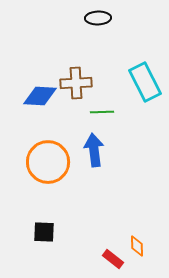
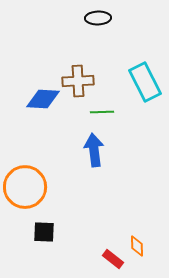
brown cross: moved 2 px right, 2 px up
blue diamond: moved 3 px right, 3 px down
orange circle: moved 23 px left, 25 px down
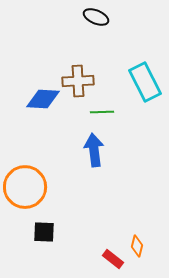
black ellipse: moved 2 px left, 1 px up; rotated 25 degrees clockwise
orange diamond: rotated 15 degrees clockwise
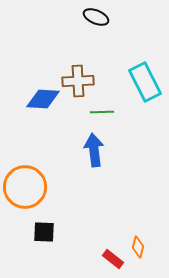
orange diamond: moved 1 px right, 1 px down
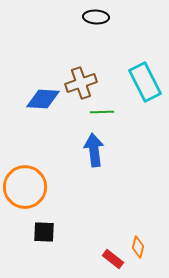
black ellipse: rotated 20 degrees counterclockwise
brown cross: moved 3 px right, 2 px down; rotated 16 degrees counterclockwise
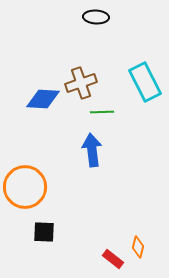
blue arrow: moved 2 px left
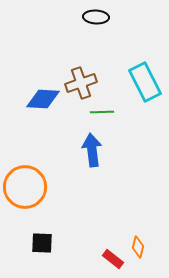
black square: moved 2 px left, 11 px down
